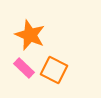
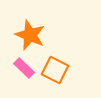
orange square: moved 1 px right
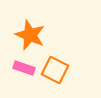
pink rectangle: rotated 25 degrees counterclockwise
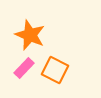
pink rectangle: rotated 65 degrees counterclockwise
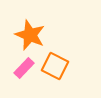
orange square: moved 4 px up
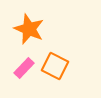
orange star: moved 1 px left, 6 px up
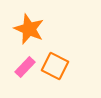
pink rectangle: moved 1 px right, 1 px up
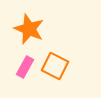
pink rectangle: rotated 15 degrees counterclockwise
